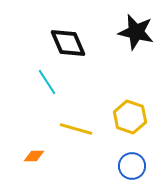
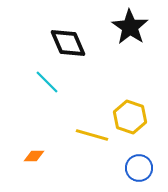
black star: moved 6 px left, 5 px up; rotated 21 degrees clockwise
cyan line: rotated 12 degrees counterclockwise
yellow line: moved 16 px right, 6 px down
blue circle: moved 7 px right, 2 px down
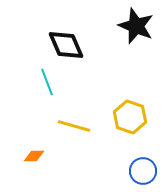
black star: moved 6 px right, 1 px up; rotated 12 degrees counterclockwise
black diamond: moved 2 px left, 2 px down
cyan line: rotated 24 degrees clockwise
yellow line: moved 18 px left, 9 px up
blue circle: moved 4 px right, 3 px down
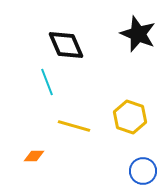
black star: moved 2 px right, 8 px down
